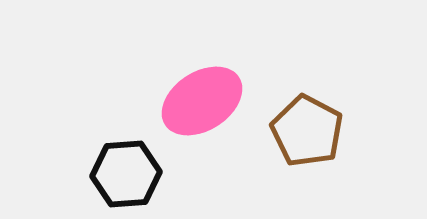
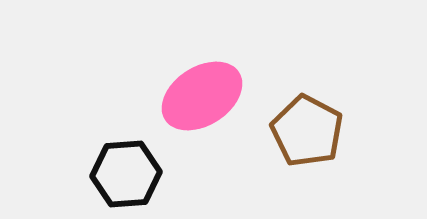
pink ellipse: moved 5 px up
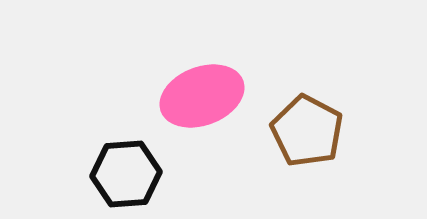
pink ellipse: rotated 12 degrees clockwise
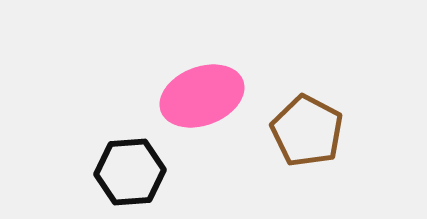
black hexagon: moved 4 px right, 2 px up
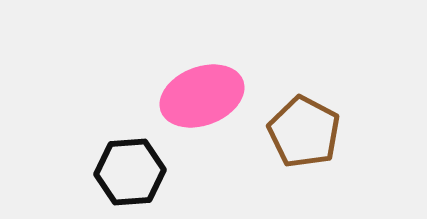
brown pentagon: moved 3 px left, 1 px down
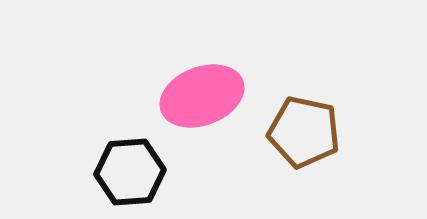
brown pentagon: rotated 16 degrees counterclockwise
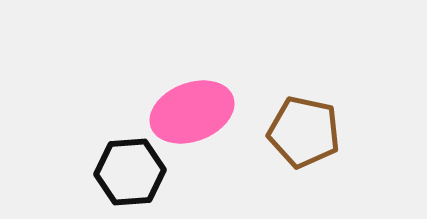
pink ellipse: moved 10 px left, 16 px down
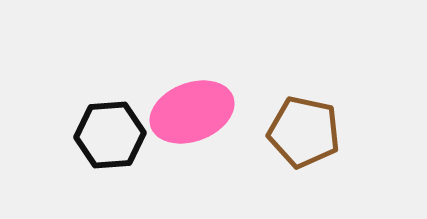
black hexagon: moved 20 px left, 37 px up
